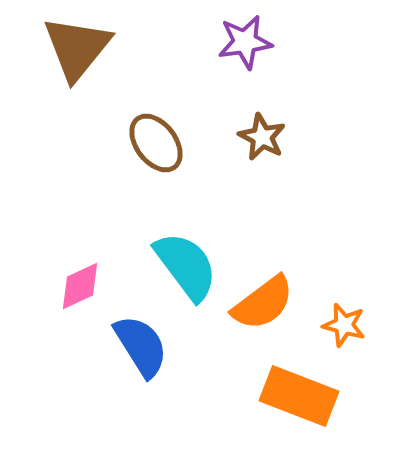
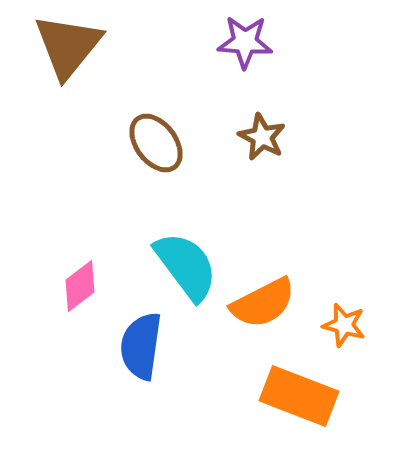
purple star: rotated 12 degrees clockwise
brown triangle: moved 9 px left, 2 px up
pink diamond: rotated 12 degrees counterclockwise
orange semicircle: rotated 10 degrees clockwise
blue semicircle: rotated 140 degrees counterclockwise
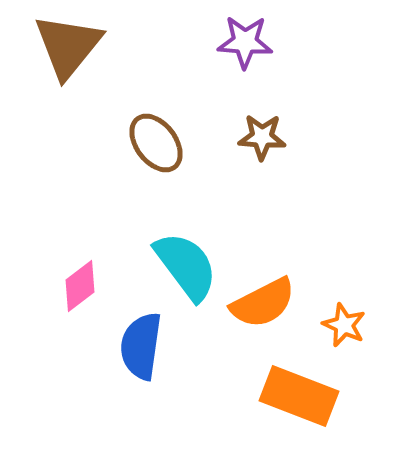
brown star: rotated 24 degrees counterclockwise
orange star: rotated 9 degrees clockwise
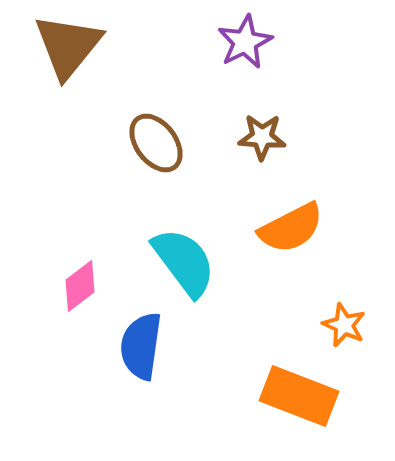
purple star: rotated 30 degrees counterclockwise
cyan semicircle: moved 2 px left, 4 px up
orange semicircle: moved 28 px right, 75 px up
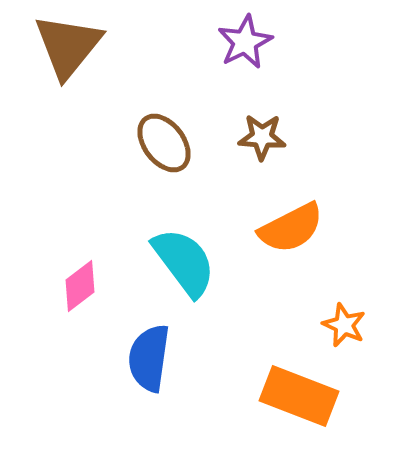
brown ellipse: moved 8 px right
blue semicircle: moved 8 px right, 12 px down
